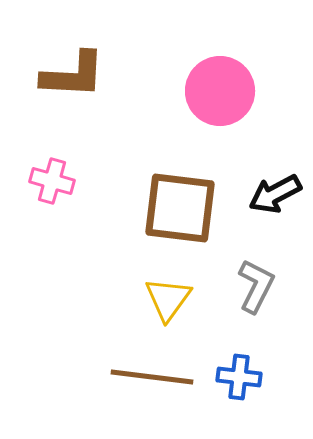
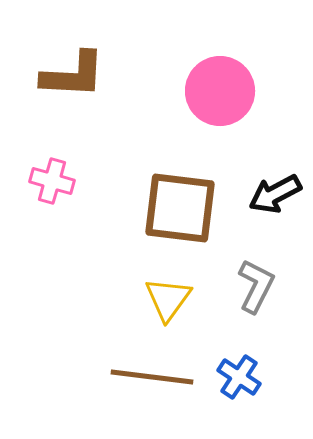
blue cross: rotated 27 degrees clockwise
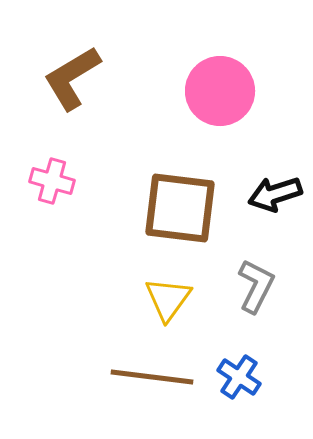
brown L-shape: moved 1 px left, 3 px down; rotated 146 degrees clockwise
black arrow: rotated 10 degrees clockwise
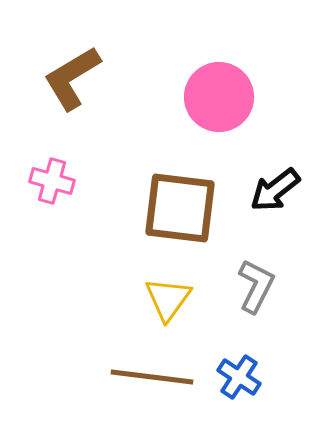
pink circle: moved 1 px left, 6 px down
black arrow: moved 4 px up; rotated 20 degrees counterclockwise
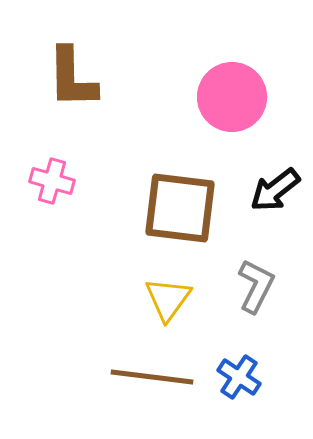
brown L-shape: rotated 60 degrees counterclockwise
pink circle: moved 13 px right
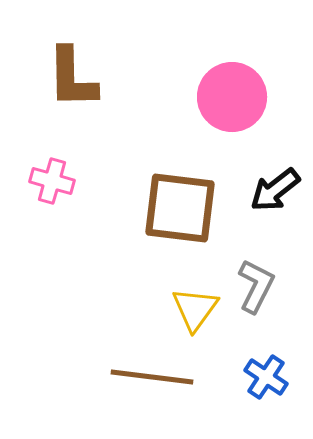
yellow triangle: moved 27 px right, 10 px down
blue cross: moved 27 px right
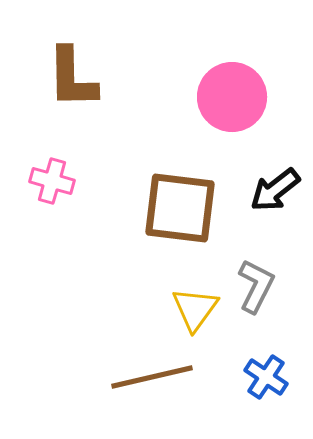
brown line: rotated 20 degrees counterclockwise
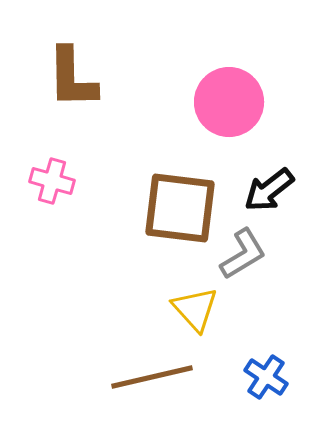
pink circle: moved 3 px left, 5 px down
black arrow: moved 6 px left
gray L-shape: moved 13 px left, 32 px up; rotated 32 degrees clockwise
yellow triangle: rotated 18 degrees counterclockwise
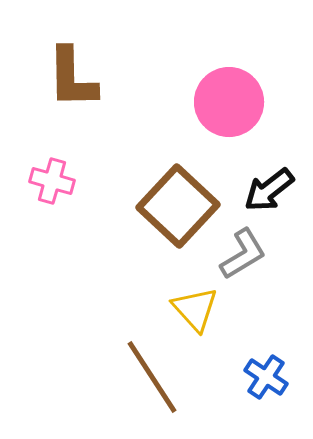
brown square: moved 2 px left, 2 px up; rotated 36 degrees clockwise
brown line: rotated 70 degrees clockwise
